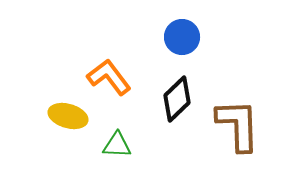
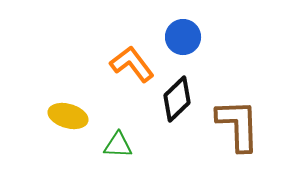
blue circle: moved 1 px right
orange L-shape: moved 23 px right, 13 px up
green triangle: moved 1 px right
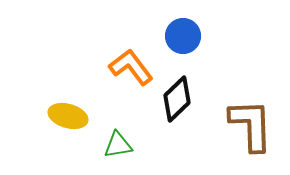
blue circle: moved 1 px up
orange L-shape: moved 1 px left, 3 px down
brown L-shape: moved 13 px right
green triangle: rotated 12 degrees counterclockwise
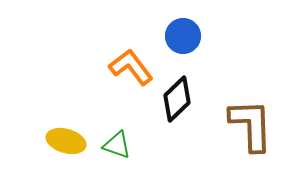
yellow ellipse: moved 2 px left, 25 px down
green triangle: moved 1 px left; rotated 28 degrees clockwise
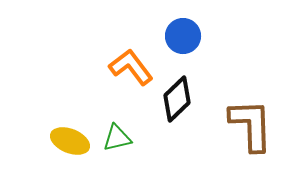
yellow ellipse: moved 4 px right; rotated 6 degrees clockwise
green triangle: moved 7 px up; rotated 32 degrees counterclockwise
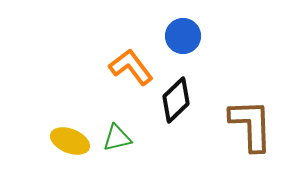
black diamond: moved 1 px left, 1 px down
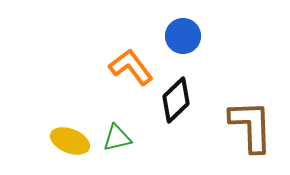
brown L-shape: moved 1 px down
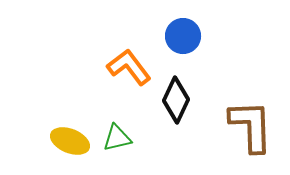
orange L-shape: moved 2 px left
black diamond: rotated 21 degrees counterclockwise
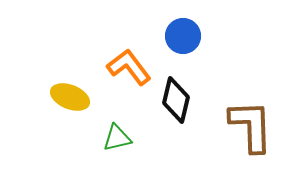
black diamond: rotated 12 degrees counterclockwise
yellow ellipse: moved 44 px up
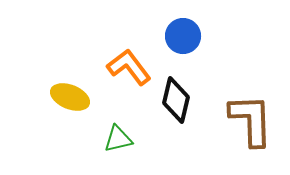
brown L-shape: moved 6 px up
green triangle: moved 1 px right, 1 px down
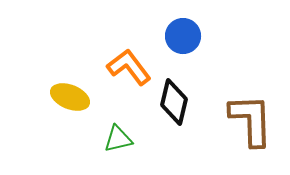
black diamond: moved 2 px left, 2 px down
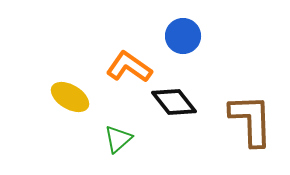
orange L-shape: rotated 18 degrees counterclockwise
yellow ellipse: rotated 9 degrees clockwise
black diamond: rotated 51 degrees counterclockwise
green triangle: rotated 28 degrees counterclockwise
